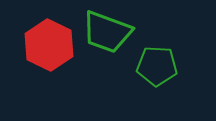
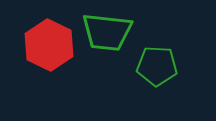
green trapezoid: rotated 14 degrees counterclockwise
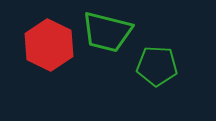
green trapezoid: rotated 8 degrees clockwise
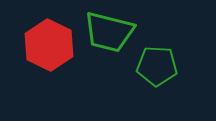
green trapezoid: moved 2 px right
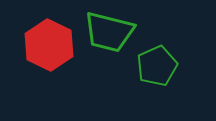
green pentagon: rotated 27 degrees counterclockwise
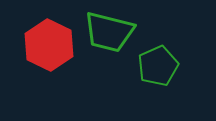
green pentagon: moved 1 px right
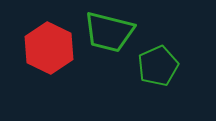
red hexagon: moved 3 px down
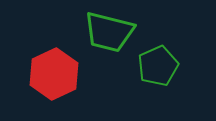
red hexagon: moved 5 px right, 26 px down; rotated 9 degrees clockwise
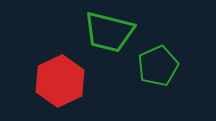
red hexagon: moved 6 px right, 7 px down
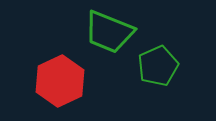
green trapezoid: rotated 8 degrees clockwise
